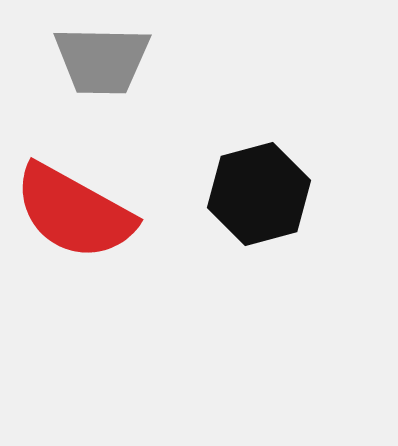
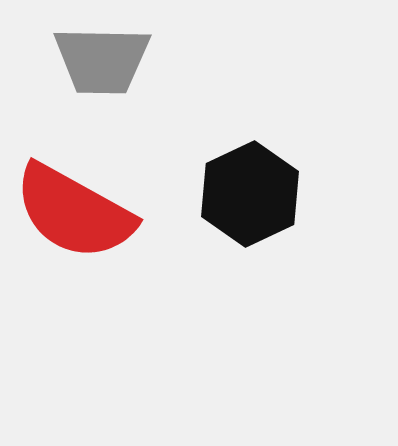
black hexagon: moved 9 px left; rotated 10 degrees counterclockwise
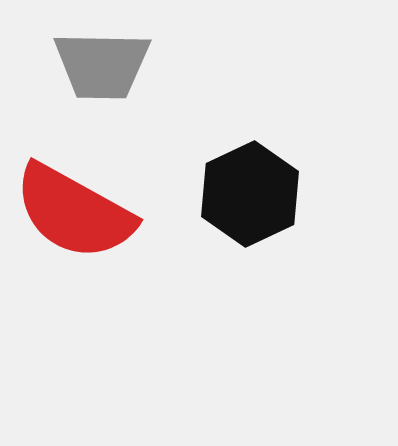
gray trapezoid: moved 5 px down
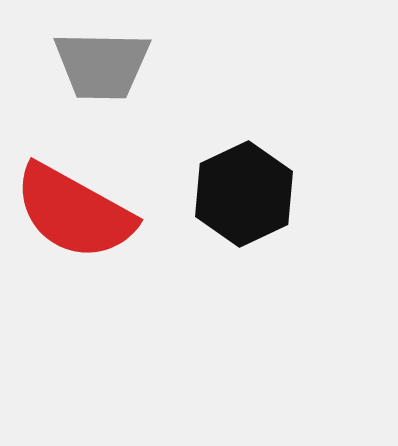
black hexagon: moved 6 px left
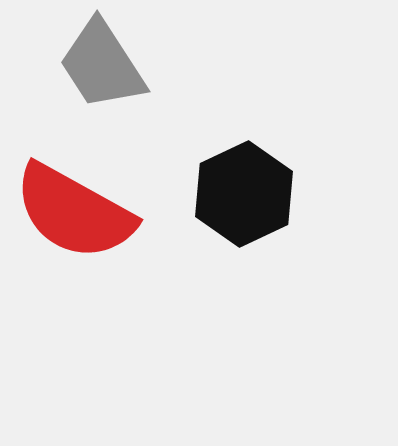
gray trapezoid: rotated 56 degrees clockwise
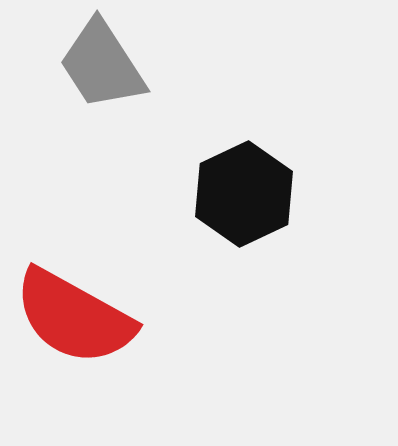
red semicircle: moved 105 px down
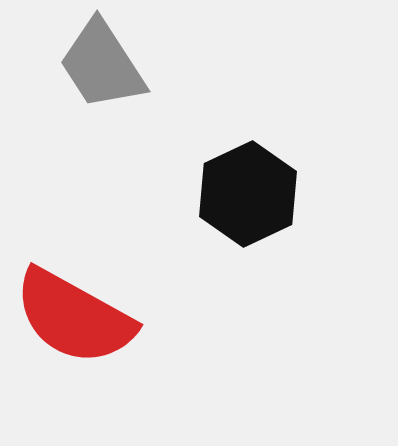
black hexagon: moved 4 px right
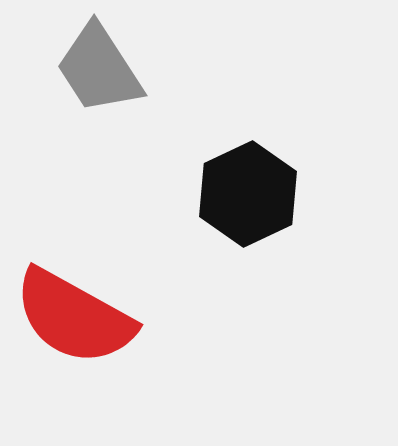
gray trapezoid: moved 3 px left, 4 px down
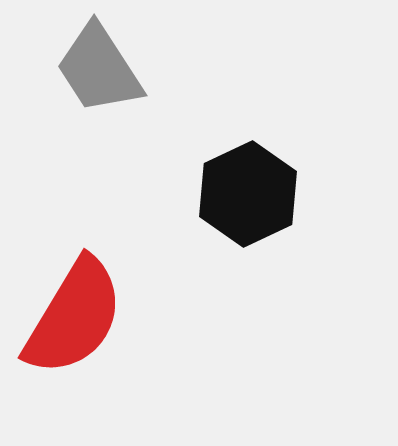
red semicircle: rotated 88 degrees counterclockwise
